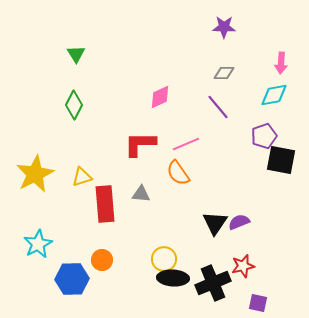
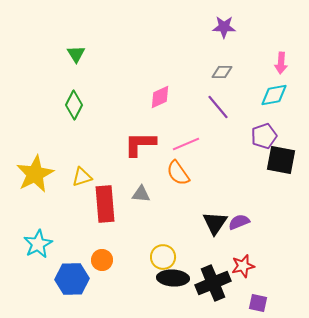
gray diamond: moved 2 px left, 1 px up
yellow circle: moved 1 px left, 2 px up
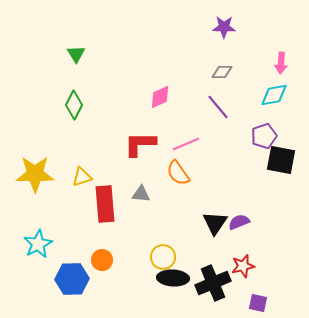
yellow star: rotated 27 degrees clockwise
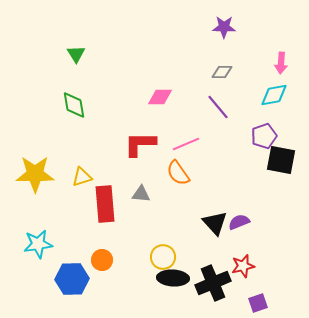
pink diamond: rotated 25 degrees clockwise
green diamond: rotated 36 degrees counterclockwise
black triangle: rotated 16 degrees counterclockwise
cyan star: rotated 20 degrees clockwise
purple square: rotated 30 degrees counterclockwise
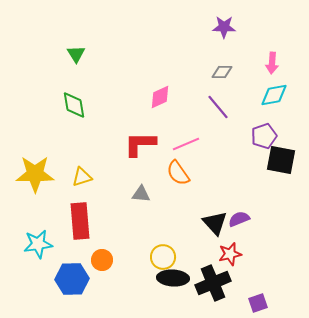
pink arrow: moved 9 px left
pink diamond: rotated 25 degrees counterclockwise
red rectangle: moved 25 px left, 17 px down
purple semicircle: moved 3 px up
red star: moved 13 px left, 12 px up
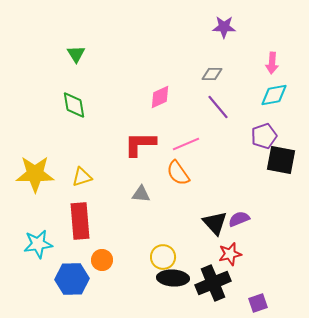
gray diamond: moved 10 px left, 2 px down
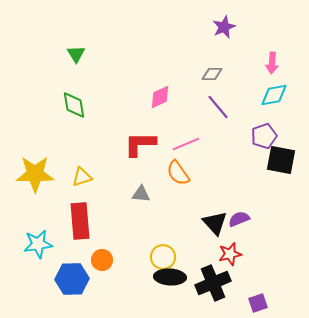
purple star: rotated 25 degrees counterclockwise
black ellipse: moved 3 px left, 1 px up
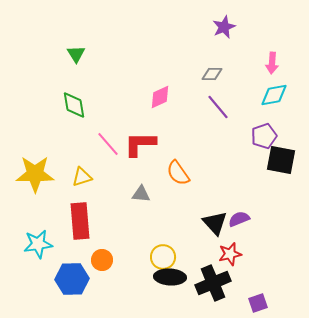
pink line: moved 78 px left; rotated 72 degrees clockwise
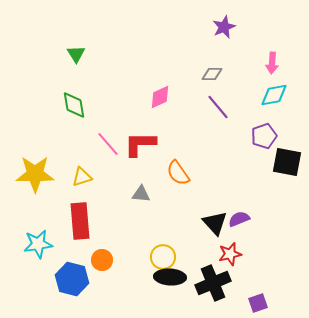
black square: moved 6 px right, 2 px down
blue hexagon: rotated 16 degrees clockwise
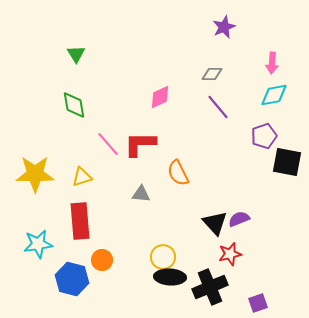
orange semicircle: rotated 8 degrees clockwise
black cross: moved 3 px left, 4 px down
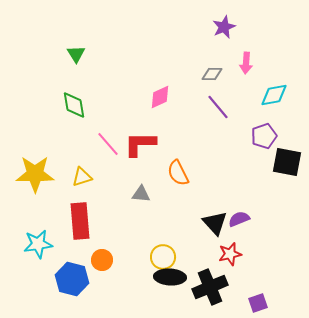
pink arrow: moved 26 px left
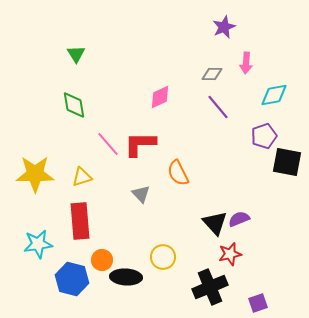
gray triangle: rotated 42 degrees clockwise
black ellipse: moved 44 px left
